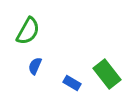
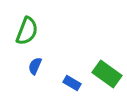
green semicircle: moved 1 px left; rotated 8 degrees counterclockwise
green rectangle: rotated 16 degrees counterclockwise
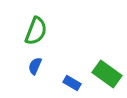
green semicircle: moved 9 px right
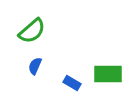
green semicircle: moved 4 px left; rotated 28 degrees clockwise
green rectangle: moved 1 px right; rotated 36 degrees counterclockwise
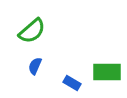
green rectangle: moved 1 px left, 2 px up
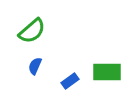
blue rectangle: moved 2 px left, 2 px up; rotated 66 degrees counterclockwise
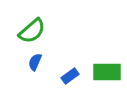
blue semicircle: moved 4 px up
blue rectangle: moved 5 px up
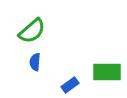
blue semicircle: rotated 18 degrees counterclockwise
blue rectangle: moved 9 px down
